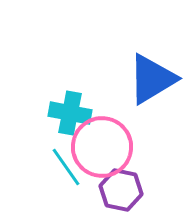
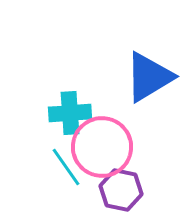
blue triangle: moved 3 px left, 2 px up
cyan cross: rotated 15 degrees counterclockwise
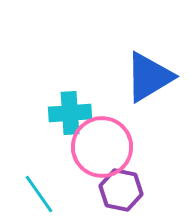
cyan line: moved 27 px left, 27 px down
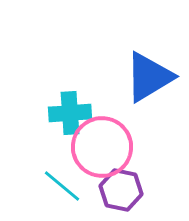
cyan line: moved 23 px right, 8 px up; rotated 15 degrees counterclockwise
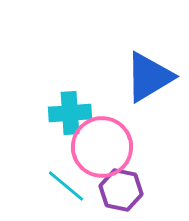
cyan line: moved 4 px right
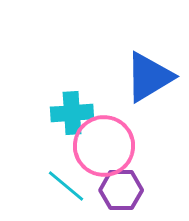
cyan cross: moved 2 px right
pink circle: moved 2 px right, 1 px up
purple hexagon: rotated 12 degrees counterclockwise
